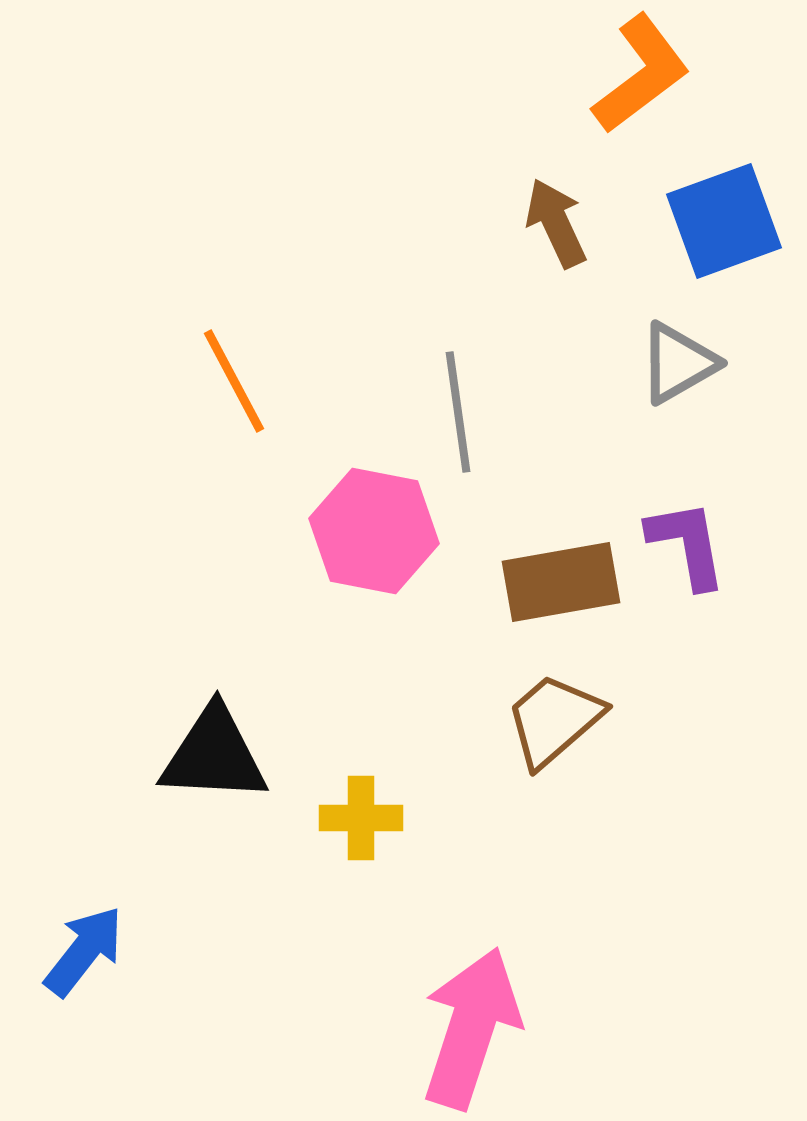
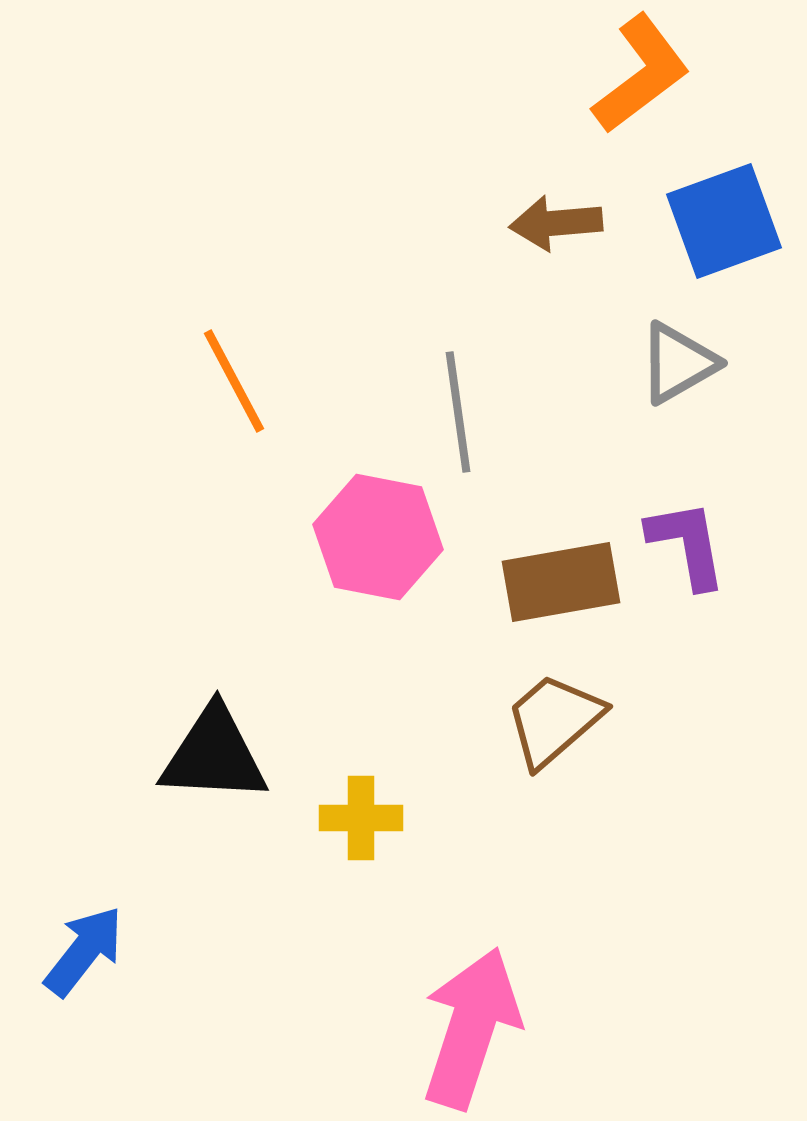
brown arrow: rotated 70 degrees counterclockwise
pink hexagon: moved 4 px right, 6 px down
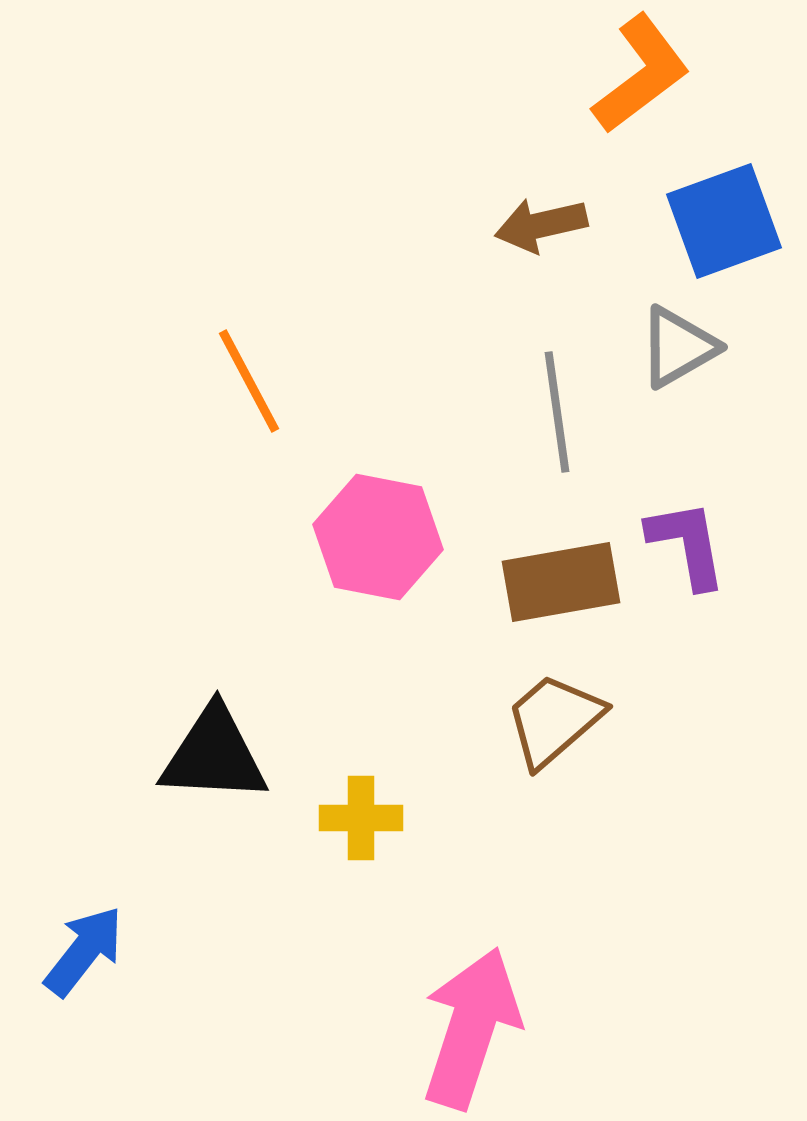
brown arrow: moved 15 px left, 2 px down; rotated 8 degrees counterclockwise
gray triangle: moved 16 px up
orange line: moved 15 px right
gray line: moved 99 px right
